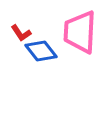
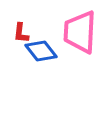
red L-shape: rotated 40 degrees clockwise
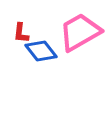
pink trapezoid: rotated 57 degrees clockwise
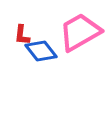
red L-shape: moved 1 px right, 2 px down
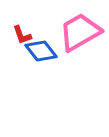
red L-shape: rotated 25 degrees counterclockwise
